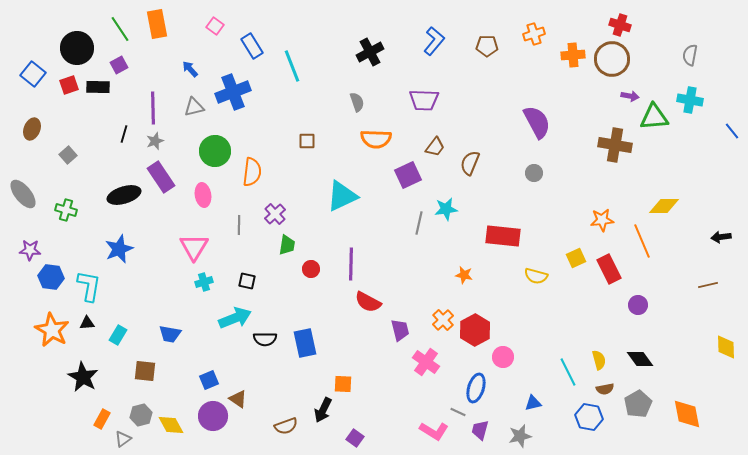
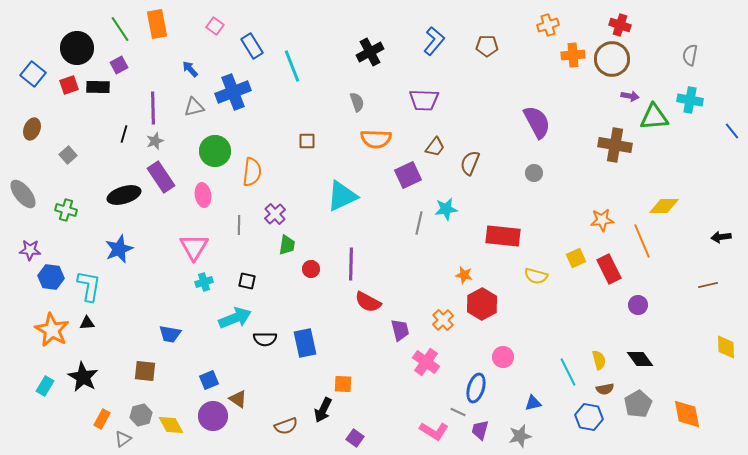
orange cross at (534, 34): moved 14 px right, 9 px up
red hexagon at (475, 330): moved 7 px right, 26 px up
cyan rectangle at (118, 335): moved 73 px left, 51 px down
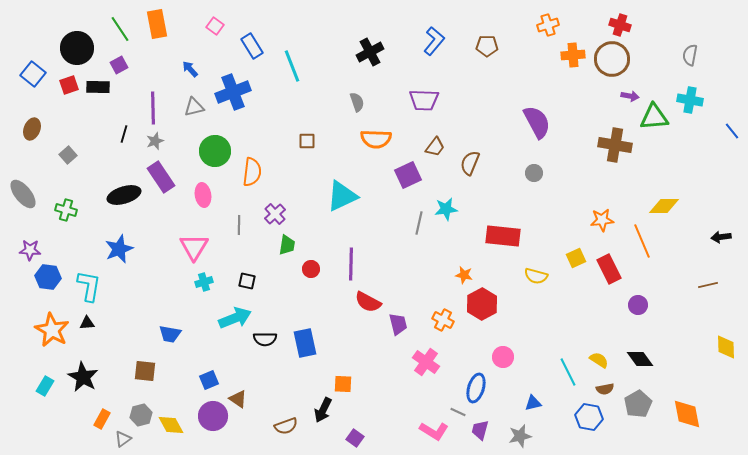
blue hexagon at (51, 277): moved 3 px left
orange cross at (443, 320): rotated 20 degrees counterclockwise
purple trapezoid at (400, 330): moved 2 px left, 6 px up
yellow semicircle at (599, 360): rotated 42 degrees counterclockwise
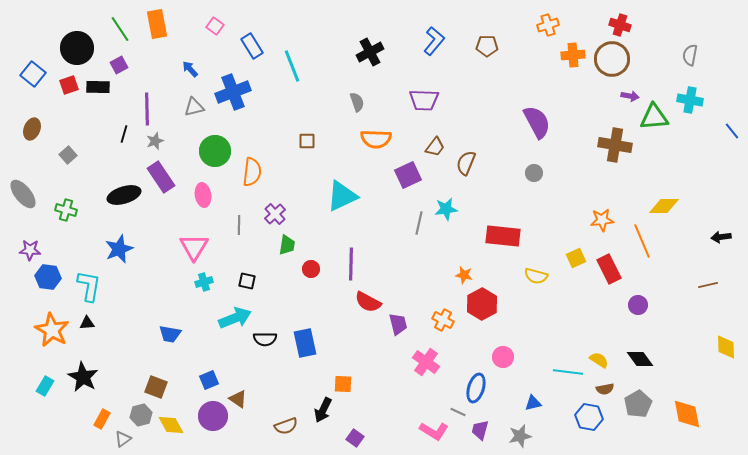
purple line at (153, 108): moved 6 px left, 1 px down
brown semicircle at (470, 163): moved 4 px left
brown square at (145, 371): moved 11 px right, 16 px down; rotated 15 degrees clockwise
cyan line at (568, 372): rotated 56 degrees counterclockwise
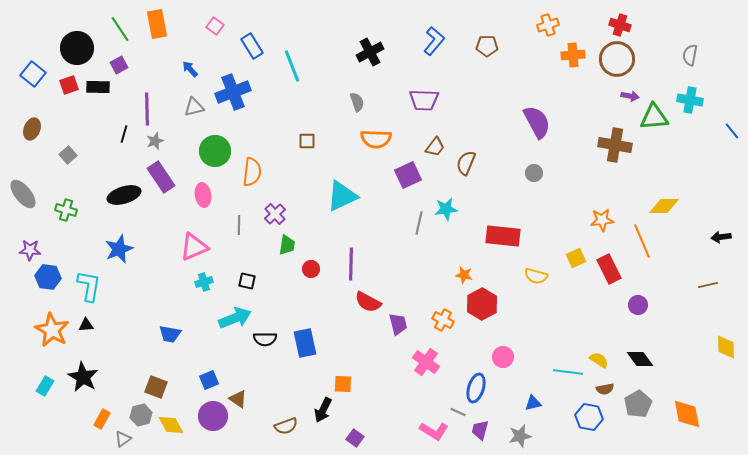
brown circle at (612, 59): moved 5 px right
pink triangle at (194, 247): rotated 36 degrees clockwise
black triangle at (87, 323): moved 1 px left, 2 px down
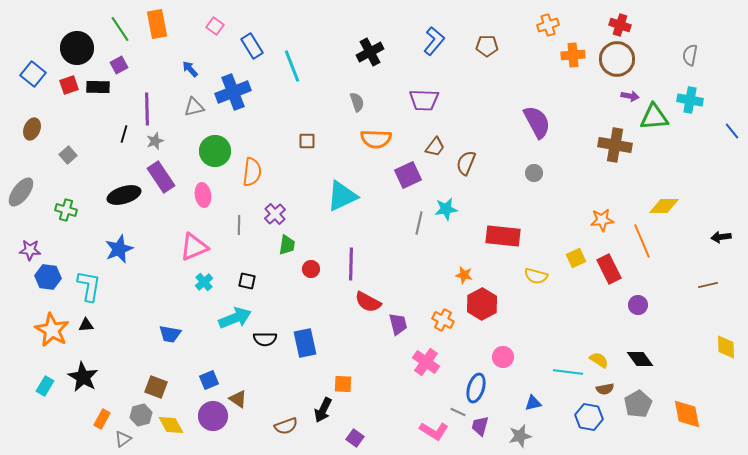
gray ellipse at (23, 194): moved 2 px left, 2 px up; rotated 76 degrees clockwise
cyan cross at (204, 282): rotated 24 degrees counterclockwise
purple trapezoid at (480, 430): moved 4 px up
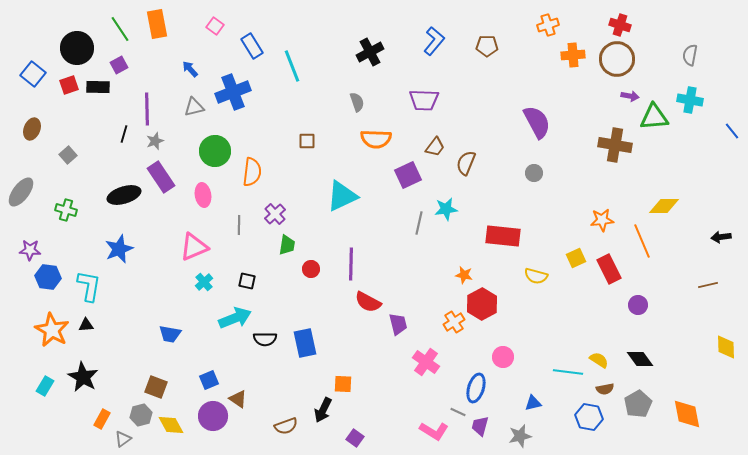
orange cross at (443, 320): moved 11 px right, 2 px down; rotated 30 degrees clockwise
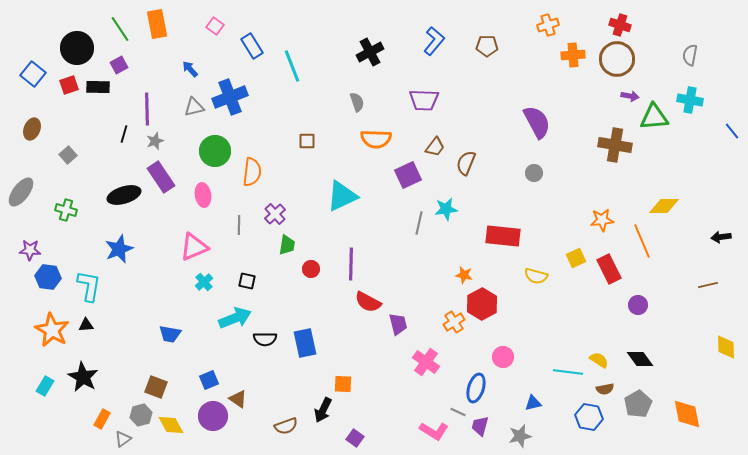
blue cross at (233, 92): moved 3 px left, 5 px down
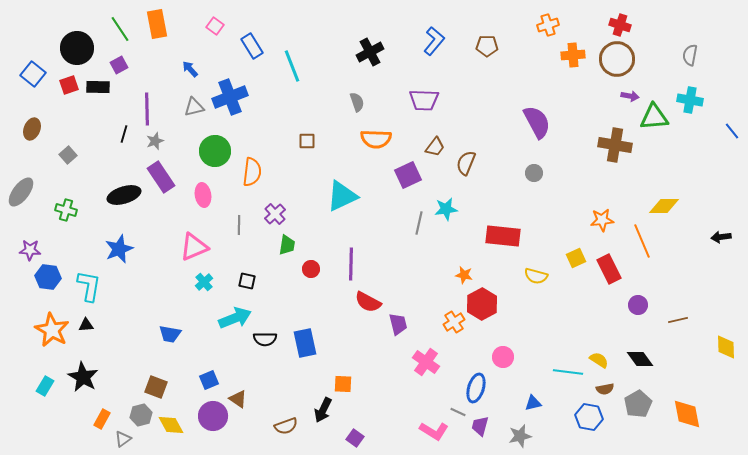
brown line at (708, 285): moved 30 px left, 35 px down
